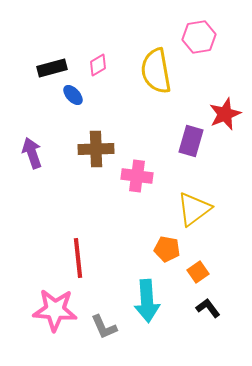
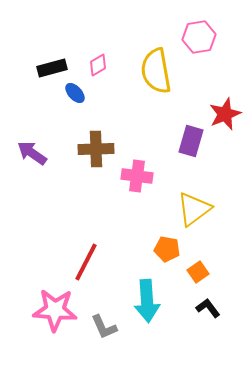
blue ellipse: moved 2 px right, 2 px up
purple arrow: rotated 36 degrees counterclockwise
red line: moved 8 px right, 4 px down; rotated 33 degrees clockwise
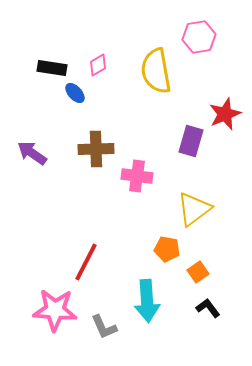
black rectangle: rotated 24 degrees clockwise
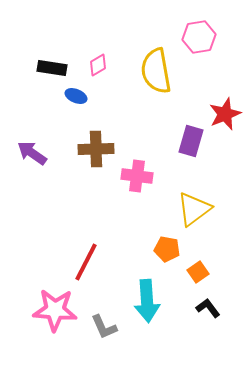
blue ellipse: moved 1 px right, 3 px down; rotated 25 degrees counterclockwise
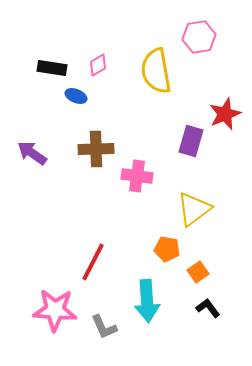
red line: moved 7 px right
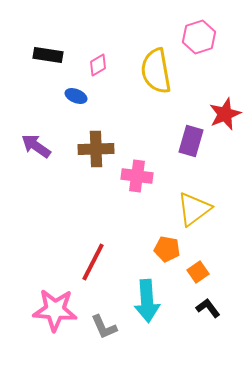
pink hexagon: rotated 8 degrees counterclockwise
black rectangle: moved 4 px left, 13 px up
purple arrow: moved 4 px right, 7 px up
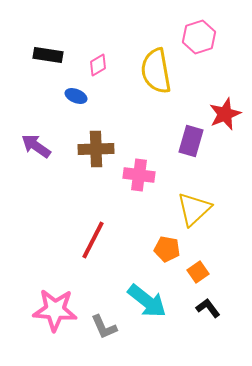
pink cross: moved 2 px right, 1 px up
yellow triangle: rotated 6 degrees counterclockwise
red line: moved 22 px up
cyan arrow: rotated 48 degrees counterclockwise
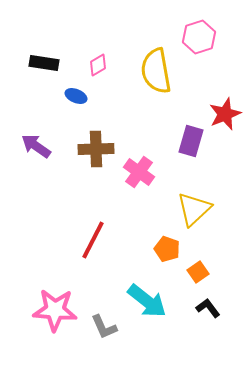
black rectangle: moved 4 px left, 8 px down
pink cross: moved 3 px up; rotated 28 degrees clockwise
orange pentagon: rotated 10 degrees clockwise
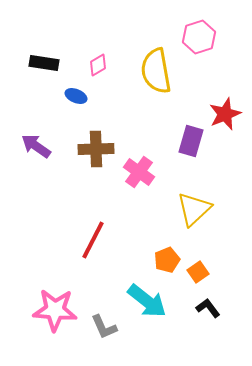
orange pentagon: moved 11 px down; rotated 30 degrees clockwise
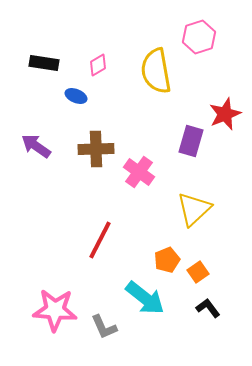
red line: moved 7 px right
cyan arrow: moved 2 px left, 3 px up
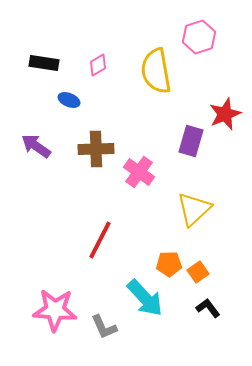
blue ellipse: moved 7 px left, 4 px down
orange pentagon: moved 2 px right, 4 px down; rotated 20 degrees clockwise
cyan arrow: rotated 9 degrees clockwise
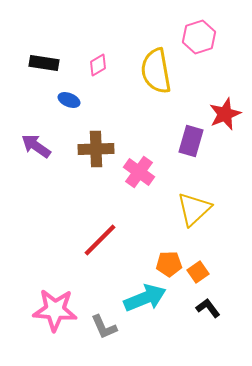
red line: rotated 18 degrees clockwise
cyan arrow: rotated 69 degrees counterclockwise
